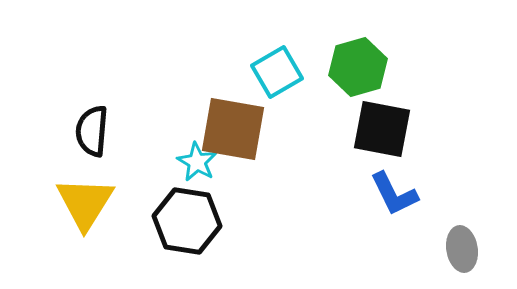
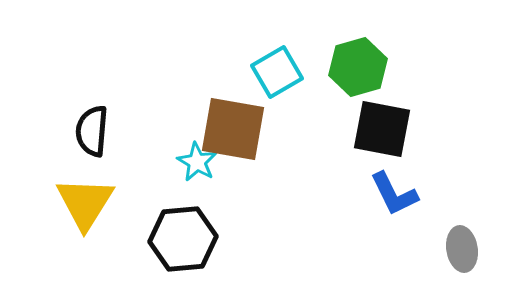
black hexagon: moved 4 px left, 18 px down; rotated 14 degrees counterclockwise
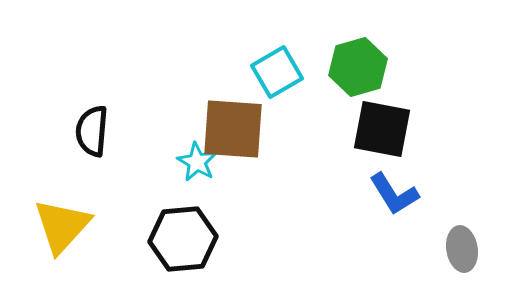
brown square: rotated 6 degrees counterclockwise
blue L-shape: rotated 6 degrees counterclockwise
yellow triangle: moved 23 px left, 23 px down; rotated 10 degrees clockwise
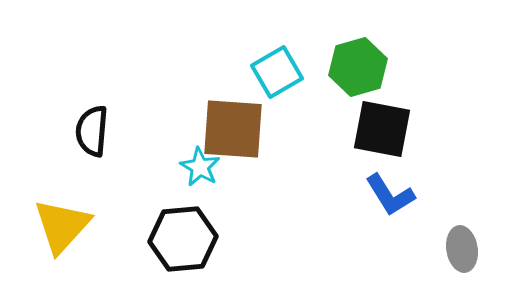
cyan star: moved 3 px right, 5 px down
blue L-shape: moved 4 px left, 1 px down
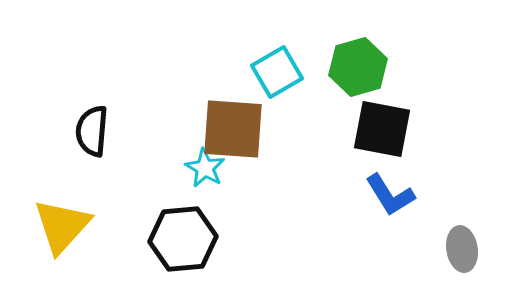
cyan star: moved 5 px right, 1 px down
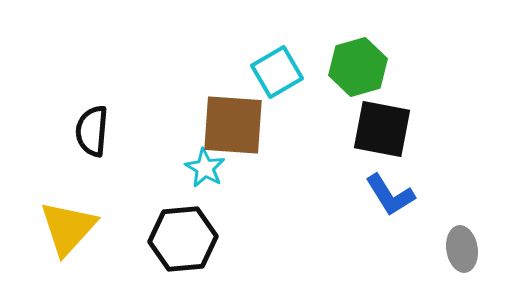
brown square: moved 4 px up
yellow triangle: moved 6 px right, 2 px down
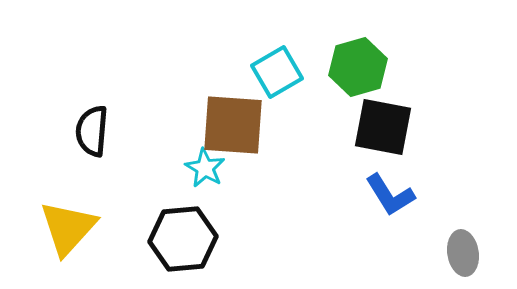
black square: moved 1 px right, 2 px up
gray ellipse: moved 1 px right, 4 px down
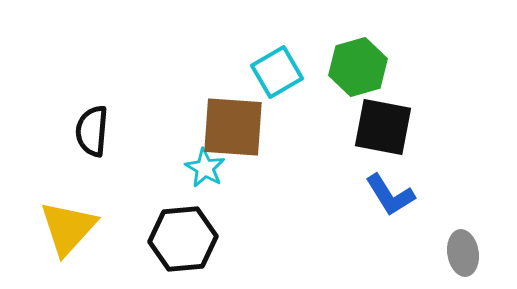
brown square: moved 2 px down
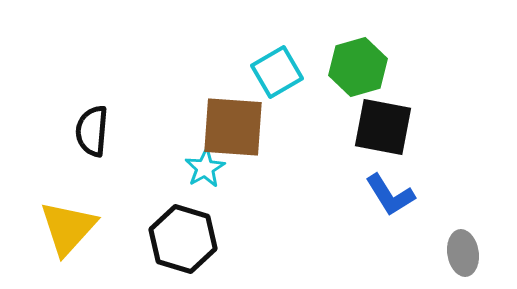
cyan star: rotated 12 degrees clockwise
black hexagon: rotated 22 degrees clockwise
